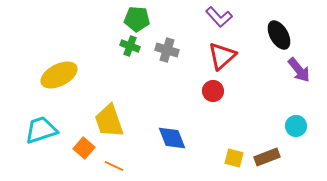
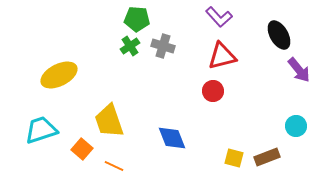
green cross: rotated 36 degrees clockwise
gray cross: moved 4 px left, 4 px up
red triangle: rotated 28 degrees clockwise
orange square: moved 2 px left, 1 px down
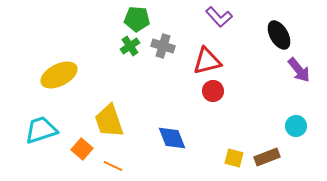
red triangle: moved 15 px left, 5 px down
orange line: moved 1 px left
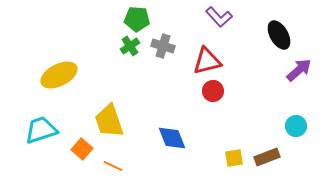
purple arrow: rotated 92 degrees counterclockwise
yellow square: rotated 24 degrees counterclockwise
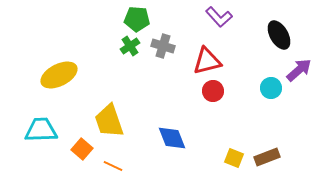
cyan circle: moved 25 px left, 38 px up
cyan trapezoid: rotated 16 degrees clockwise
yellow square: rotated 30 degrees clockwise
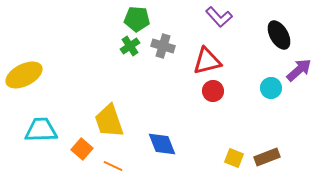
yellow ellipse: moved 35 px left
blue diamond: moved 10 px left, 6 px down
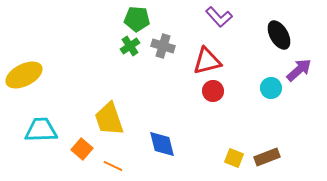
yellow trapezoid: moved 2 px up
blue diamond: rotated 8 degrees clockwise
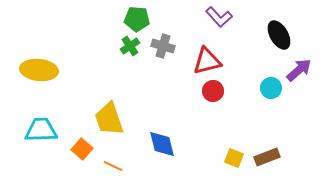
yellow ellipse: moved 15 px right, 5 px up; rotated 33 degrees clockwise
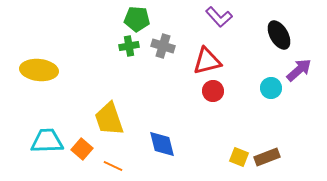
green cross: moved 1 px left; rotated 24 degrees clockwise
cyan trapezoid: moved 6 px right, 11 px down
yellow square: moved 5 px right, 1 px up
